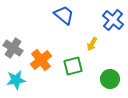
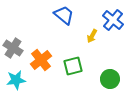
yellow arrow: moved 8 px up
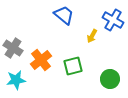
blue cross: rotated 10 degrees counterclockwise
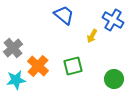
gray cross: rotated 18 degrees clockwise
orange cross: moved 3 px left, 6 px down; rotated 10 degrees counterclockwise
green circle: moved 4 px right
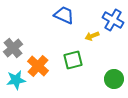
blue trapezoid: rotated 15 degrees counterclockwise
yellow arrow: rotated 40 degrees clockwise
green square: moved 6 px up
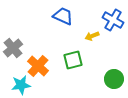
blue trapezoid: moved 1 px left, 1 px down
cyan star: moved 5 px right, 5 px down
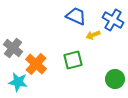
blue trapezoid: moved 13 px right
yellow arrow: moved 1 px right, 1 px up
gray cross: rotated 12 degrees counterclockwise
orange cross: moved 2 px left, 2 px up
green circle: moved 1 px right
cyan star: moved 3 px left, 3 px up; rotated 18 degrees clockwise
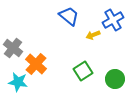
blue trapezoid: moved 7 px left; rotated 15 degrees clockwise
blue cross: rotated 30 degrees clockwise
green square: moved 10 px right, 11 px down; rotated 18 degrees counterclockwise
